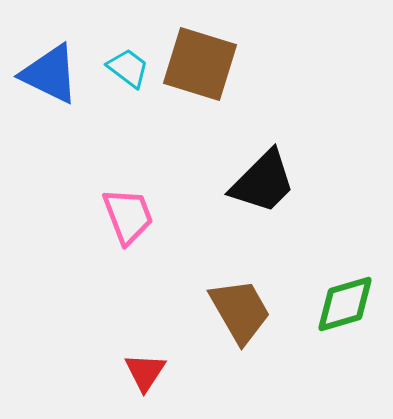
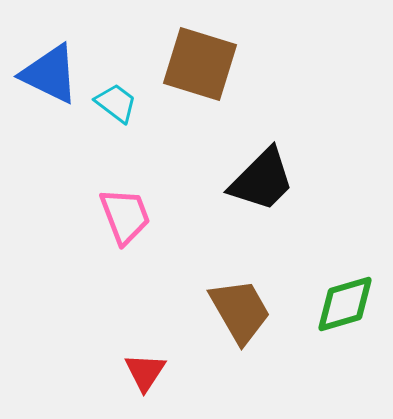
cyan trapezoid: moved 12 px left, 35 px down
black trapezoid: moved 1 px left, 2 px up
pink trapezoid: moved 3 px left
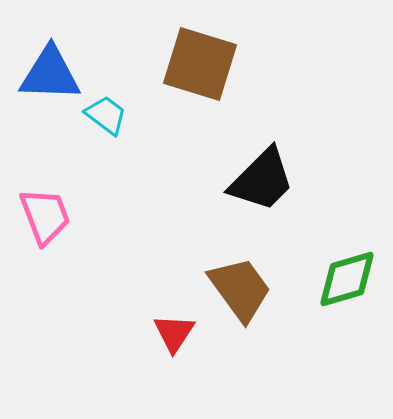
blue triangle: rotated 24 degrees counterclockwise
cyan trapezoid: moved 10 px left, 12 px down
pink trapezoid: moved 80 px left
green diamond: moved 2 px right, 25 px up
brown trapezoid: moved 22 px up; rotated 6 degrees counterclockwise
red triangle: moved 29 px right, 39 px up
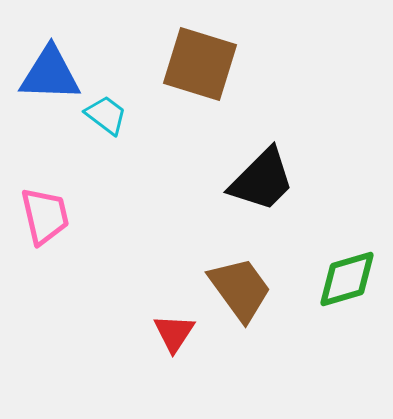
pink trapezoid: rotated 8 degrees clockwise
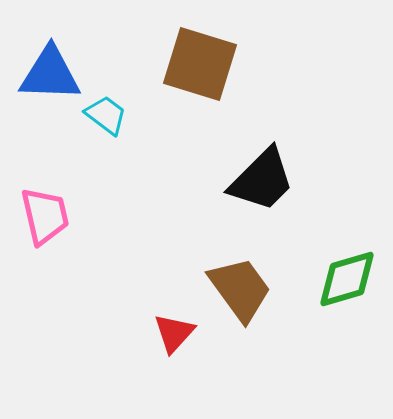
red triangle: rotated 9 degrees clockwise
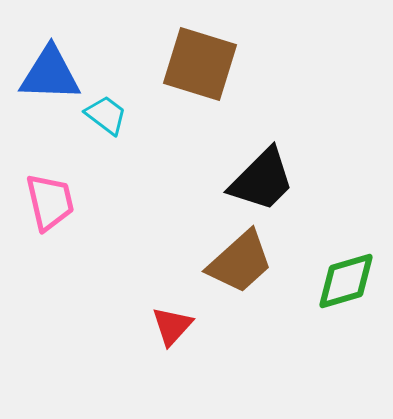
pink trapezoid: moved 5 px right, 14 px up
green diamond: moved 1 px left, 2 px down
brown trapezoid: moved 27 px up; rotated 84 degrees clockwise
red triangle: moved 2 px left, 7 px up
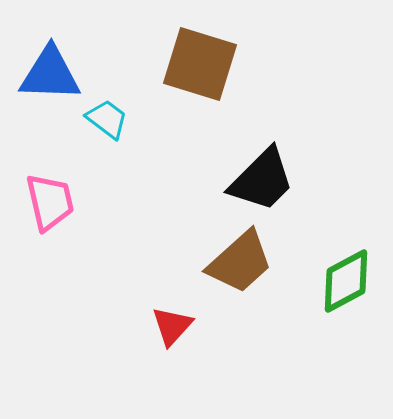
cyan trapezoid: moved 1 px right, 4 px down
green diamond: rotated 12 degrees counterclockwise
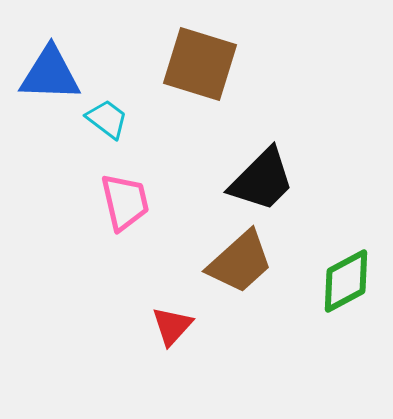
pink trapezoid: moved 75 px right
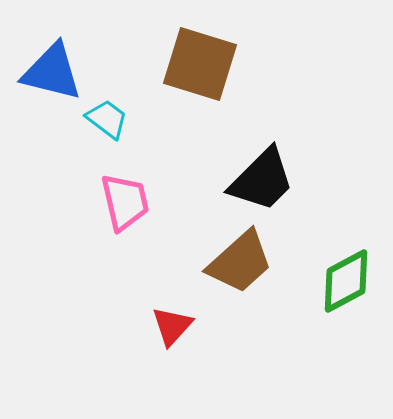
blue triangle: moved 2 px right, 2 px up; rotated 12 degrees clockwise
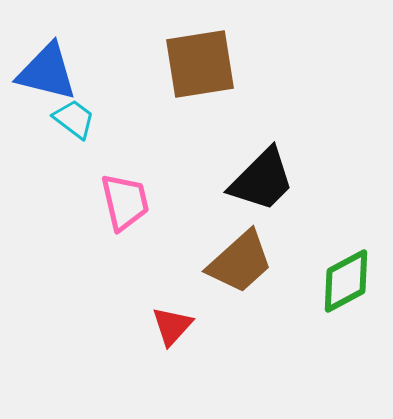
brown square: rotated 26 degrees counterclockwise
blue triangle: moved 5 px left
cyan trapezoid: moved 33 px left
